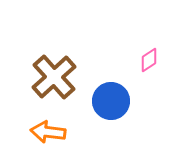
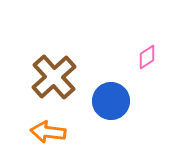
pink diamond: moved 2 px left, 3 px up
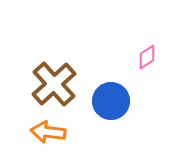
brown cross: moved 7 px down
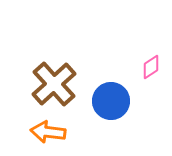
pink diamond: moved 4 px right, 10 px down
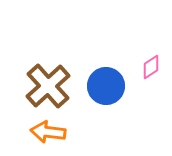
brown cross: moved 6 px left, 2 px down
blue circle: moved 5 px left, 15 px up
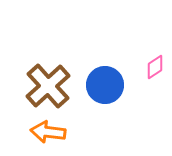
pink diamond: moved 4 px right
blue circle: moved 1 px left, 1 px up
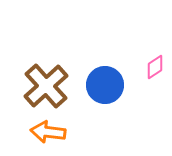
brown cross: moved 2 px left
